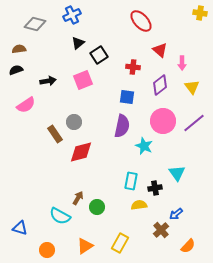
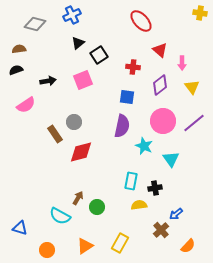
cyan triangle: moved 6 px left, 14 px up
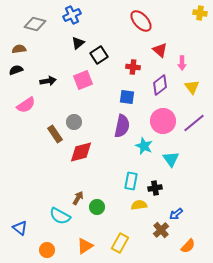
blue triangle: rotated 21 degrees clockwise
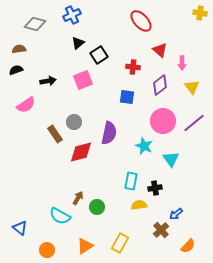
purple semicircle: moved 13 px left, 7 px down
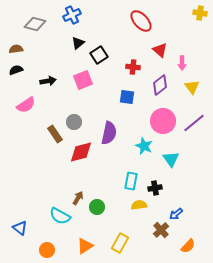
brown semicircle: moved 3 px left
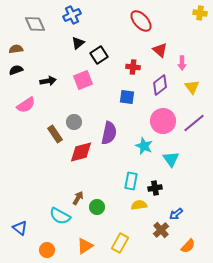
gray diamond: rotated 50 degrees clockwise
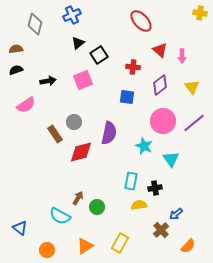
gray diamond: rotated 40 degrees clockwise
pink arrow: moved 7 px up
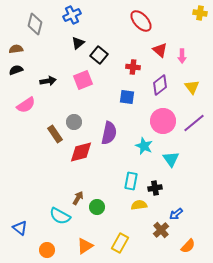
black square: rotated 18 degrees counterclockwise
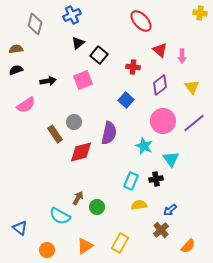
blue square: moved 1 px left, 3 px down; rotated 35 degrees clockwise
cyan rectangle: rotated 12 degrees clockwise
black cross: moved 1 px right, 9 px up
blue arrow: moved 6 px left, 4 px up
